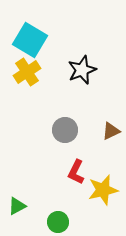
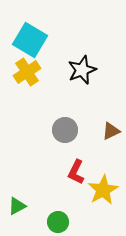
yellow star: rotated 16 degrees counterclockwise
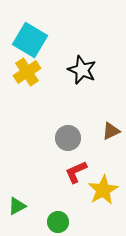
black star: rotated 28 degrees counterclockwise
gray circle: moved 3 px right, 8 px down
red L-shape: rotated 40 degrees clockwise
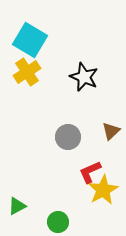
black star: moved 2 px right, 7 px down
brown triangle: rotated 18 degrees counterclockwise
gray circle: moved 1 px up
red L-shape: moved 14 px right
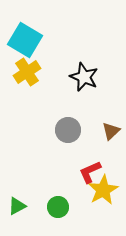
cyan square: moved 5 px left
gray circle: moved 7 px up
green circle: moved 15 px up
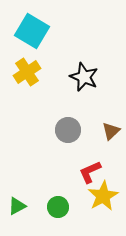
cyan square: moved 7 px right, 9 px up
yellow star: moved 6 px down
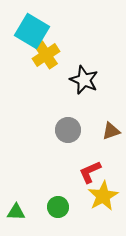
yellow cross: moved 19 px right, 17 px up
black star: moved 3 px down
brown triangle: rotated 24 degrees clockwise
green triangle: moved 1 px left, 6 px down; rotated 30 degrees clockwise
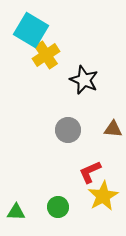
cyan square: moved 1 px left, 1 px up
brown triangle: moved 2 px right, 2 px up; rotated 24 degrees clockwise
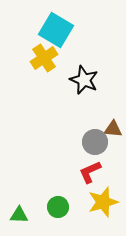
cyan square: moved 25 px right
yellow cross: moved 2 px left, 3 px down
gray circle: moved 27 px right, 12 px down
yellow star: moved 6 px down; rotated 12 degrees clockwise
green triangle: moved 3 px right, 3 px down
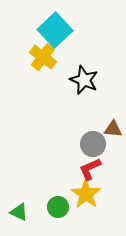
cyan square: moved 1 px left; rotated 16 degrees clockwise
yellow cross: moved 1 px left, 1 px up; rotated 20 degrees counterclockwise
gray circle: moved 2 px left, 2 px down
red L-shape: moved 3 px up
yellow star: moved 17 px left, 8 px up; rotated 20 degrees counterclockwise
green triangle: moved 3 px up; rotated 24 degrees clockwise
